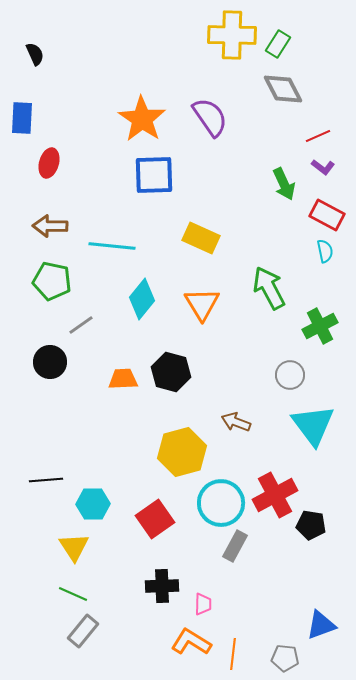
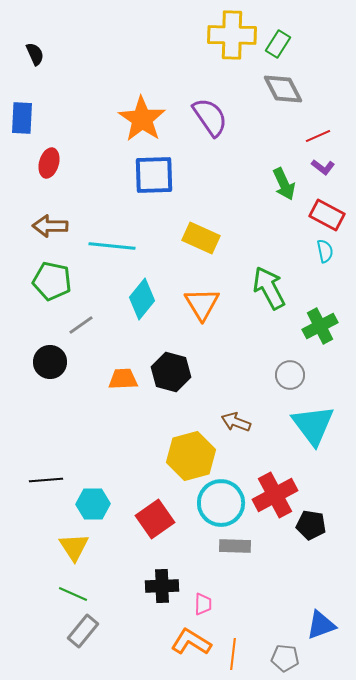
yellow hexagon at (182, 452): moved 9 px right, 4 px down
gray rectangle at (235, 546): rotated 64 degrees clockwise
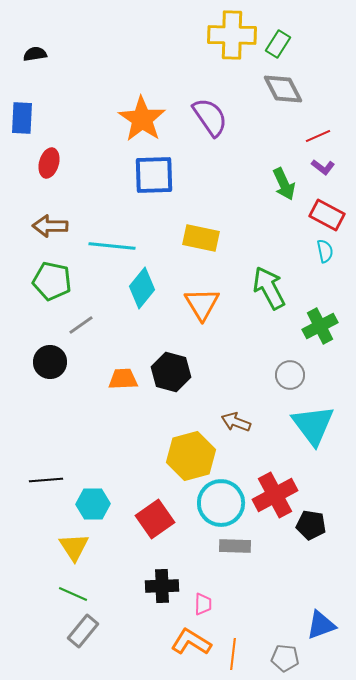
black semicircle at (35, 54): rotated 75 degrees counterclockwise
yellow rectangle at (201, 238): rotated 12 degrees counterclockwise
cyan diamond at (142, 299): moved 11 px up
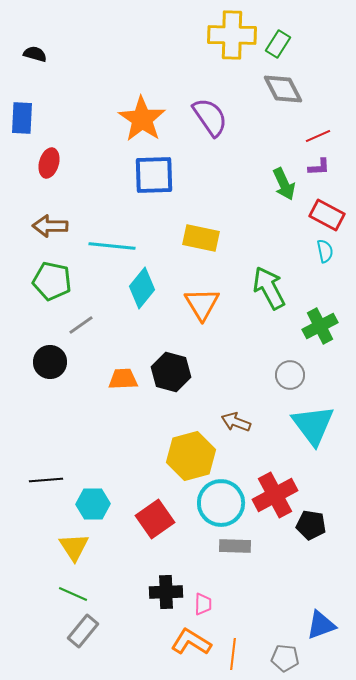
black semicircle at (35, 54): rotated 25 degrees clockwise
purple L-shape at (323, 167): moved 4 px left; rotated 40 degrees counterclockwise
black cross at (162, 586): moved 4 px right, 6 px down
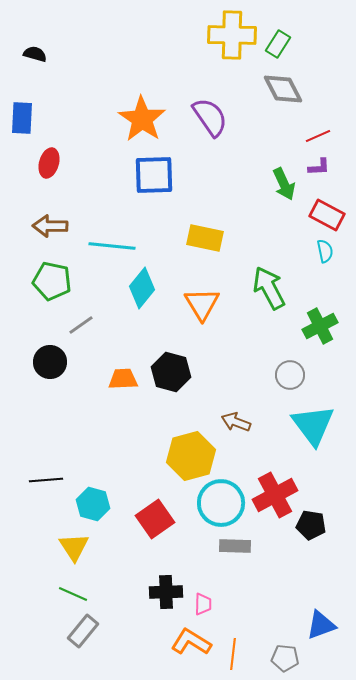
yellow rectangle at (201, 238): moved 4 px right
cyan hexagon at (93, 504): rotated 16 degrees clockwise
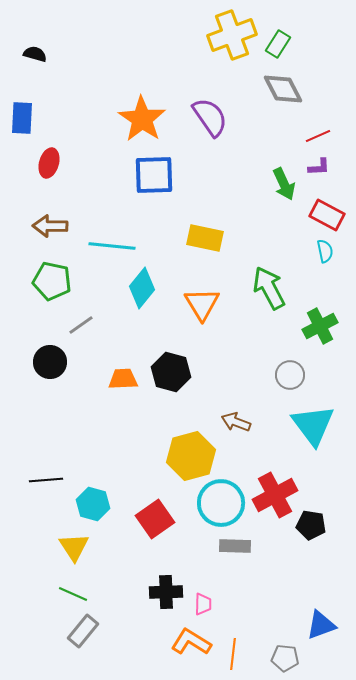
yellow cross at (232, 35): rotated 21 degrees counterclockwise
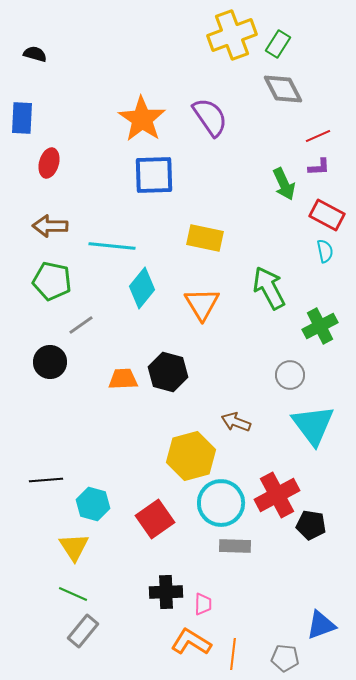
black hexagon at (171, 372): moved 3 px left
red cross at (275, 495): moved 2 px right
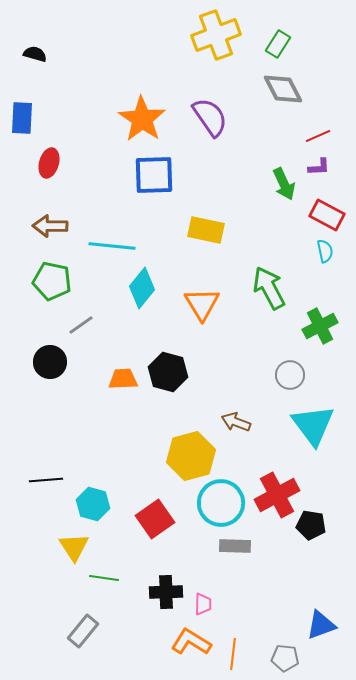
yellow cross at (232, 35): moved 16 px left
yellow rectangle at (205, 238): moved 1 px right, 8 px up
green line at (73, 594): moved 31 px right, 16 px up; rotated 16 degrees counterclockwise
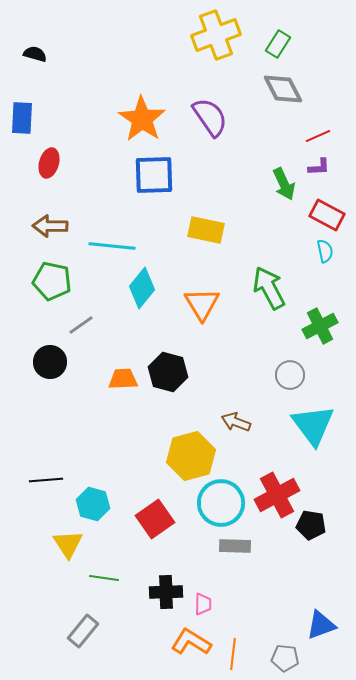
yellow triangle at (74, 547): moved 6 px left, 3 px up
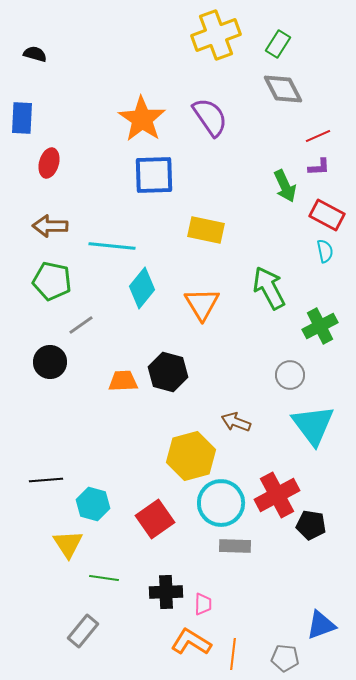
green arrow at (284, 184): moved 1 px right, 2 px down
orange trapezoid at (123, 379): moved 2 px down
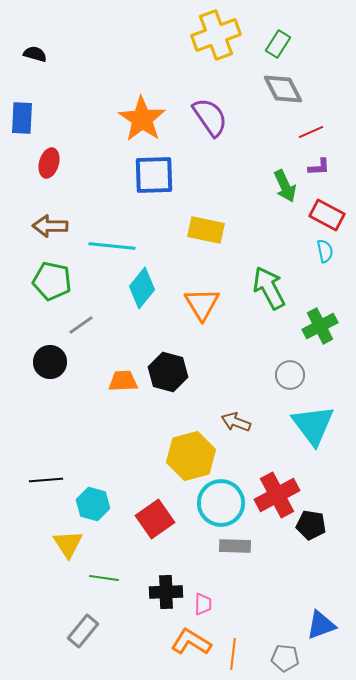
red line at (318, 136): moved 7 px left, 4 px up
